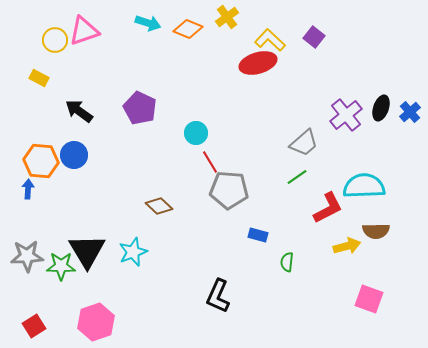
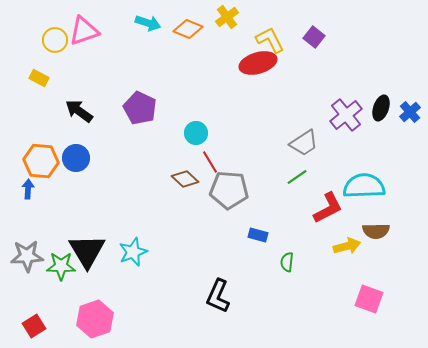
yellow L-shape: rotated 20 degrees clockwise
gray trapezoid: rotated 8 degrees clockwise
blue circle: moved 2 px right, 3 px down
brown diamond: moved 26 px right, 27 px up
pink hexagon: moved 1 px left, 3 px up
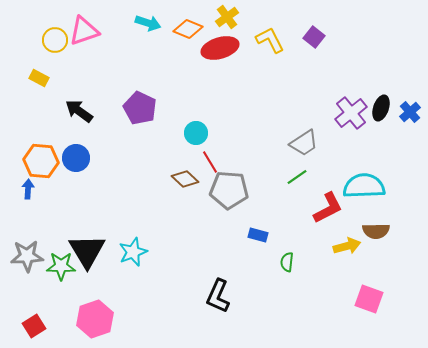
red ellipse: moved 38 px left, 15 px up
purple cross: moved 5 px right, 2 px up
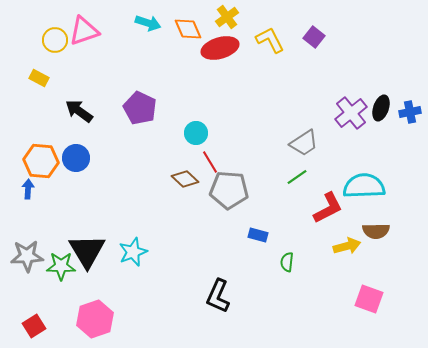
orange diamond: rotated 44 degrees clockwise
blue cross: rotated 30 degrees clockwise
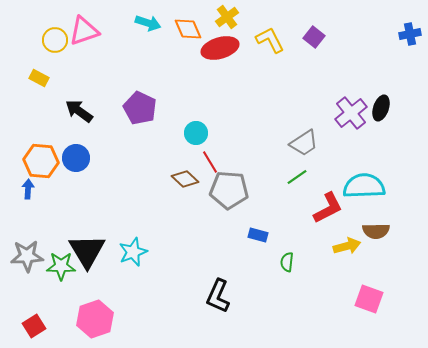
blue cross: moved 78 px up
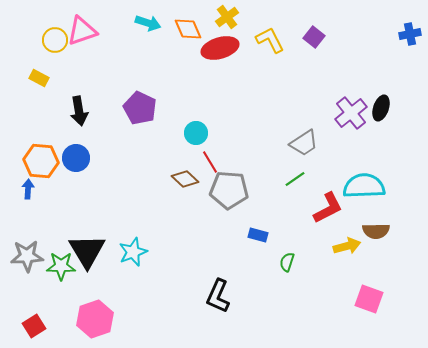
pink triangle: moved 2 px left
black arrow: rotated 136 degrees counterclockwise
green line: moved 2 px left, 2 px down
green semicircle: rotated 12 degrees clockwise
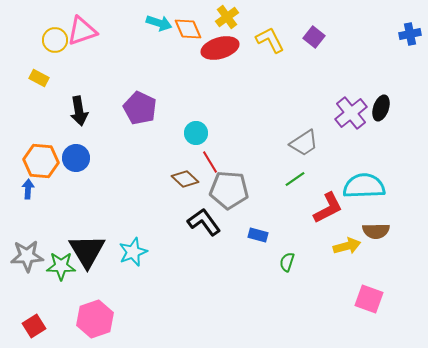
cyan arrow: moved 11 px right
black L-shape: moved 14 px left, 74 px up; rotated 120 degrees clockwise
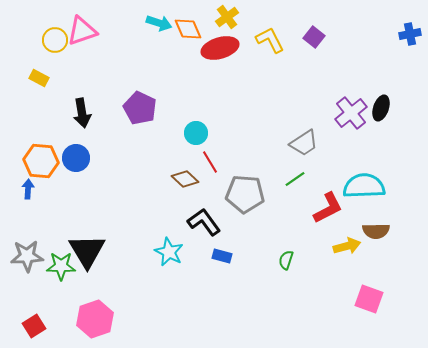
black arrow: moved 3 px right, 2 px down
gray pentagon: moved 16 px right, 4 px down
blue rectangle: moved 36 px left, 21 px down
cyan star: moved 36 px right; rotated 24 degrees counterclockwise
green semicircle: moved 1 px left, 2 px up
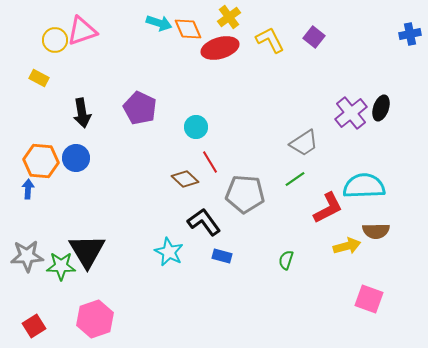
yellow cross: moved 2 px right
cyan circle: moved 6 px up
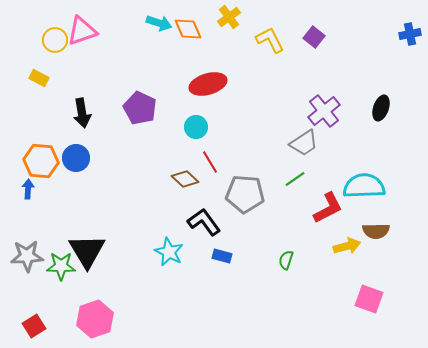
red ellipse: moved 12 px left, 36 px down
purple cross: moved 27 px left, 2 px up
